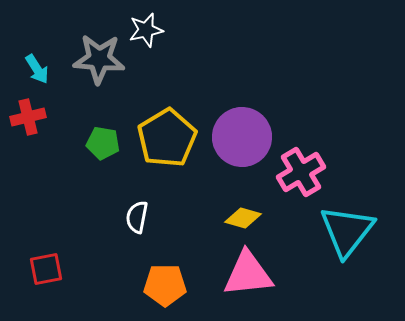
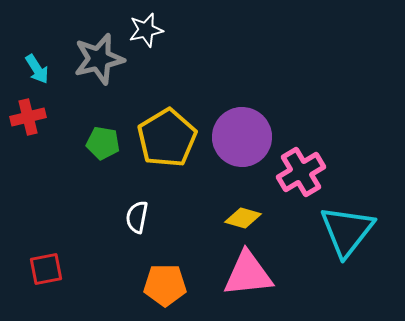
gray star: rotated 18 degrees counterclockwise
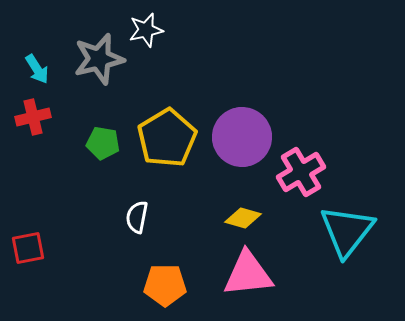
red cross: moved 5 px right
red square: moved 18 px left, 21 px up
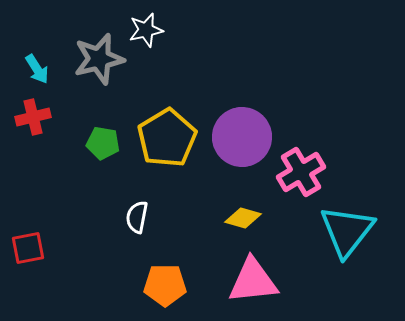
pink triangle: moved 5 px right, 7 px down
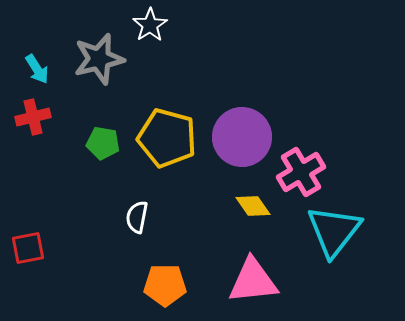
white star: moved 4 px right, 5 px up; rotated 20 degrees counterclockwise
yellow pentagon: rotated 26 degrees counterclockwise
yellow diamond: moved 10 px right, 12 px up; rotated 39 degrees clockwise
cyan triangle: moved 13 px left
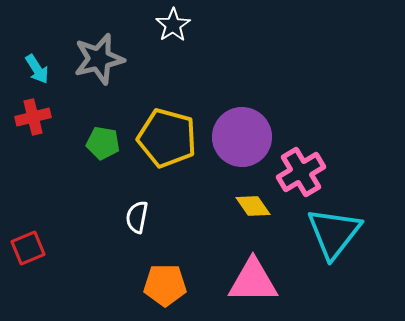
white star: moved 23 px right
cyan triangle: moved 2 px down
red square: rotated 12 degrees counterclockwise
pink triangle: rotated 6 degrees clockwise
